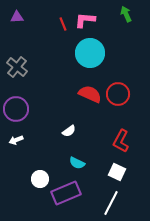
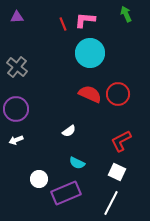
red L-shape: rotated 35 degrees clockwise
white circle: moved 1 px left
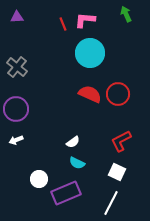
white semicircle: moved 4 px right, 11 px down
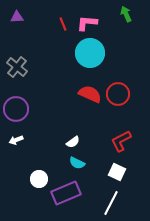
pink L-shape: moved 2 px right, 3 px down
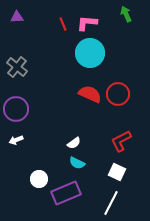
white semicircle: moved 1 px right, 1 px down
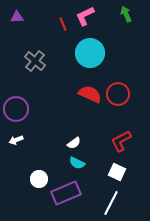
pink L-shape: moved 2 px left, 7 px up; rotated 30 degrees counterclockwise
gray cross: moved 18 px right, 6 px up
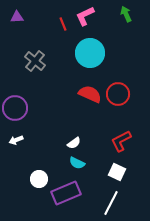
purple circle: moved 1 px left, 1 px up
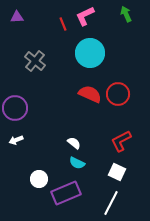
white semicircle: rotated 104 degrees counterclockwise
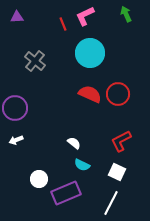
cyan semicircle: moved 5 px right, 2 px down
